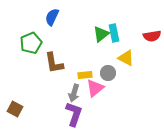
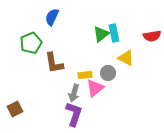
brown square: rotated 35 degrees clockwise
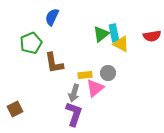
yellow triangle: moved 5 px left, 14 px up
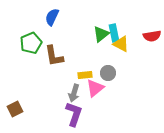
brown L-shape: moved 7 px up
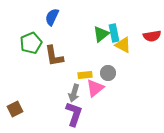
yellow triangle: moved 2 px right, 1 px down
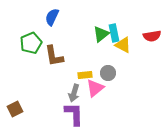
purple L-shape: rotated 20 degrees counterclockwise
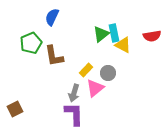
yellow rectangle: moved 1 px right, 5 px up; rotated 40 degrees counterclockwise
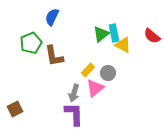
red semicircle: rotated 48 degrees clockwise
yellow rectangle: moved 2 px right
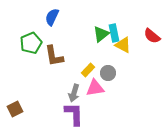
pink triangle: rotated 30 degrees clockwise
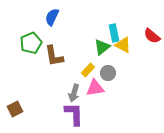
green triangle: moved 1 px right, 13 px down
